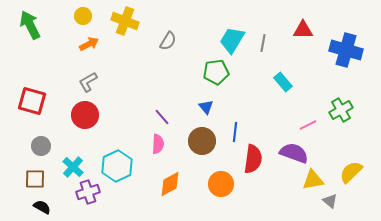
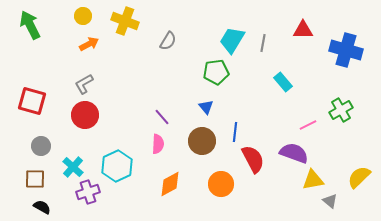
gray L-shape: moved 4 px left, 2 px down
red semicircle: rotated 36 degrees counterclockwise
yellow semicircle: moved 8 px right, 5 px down
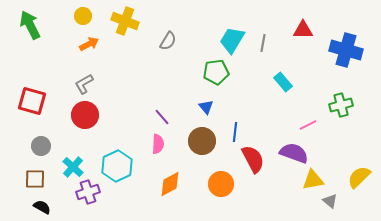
green cross: moved 5 px up; rotated 15 degrees clockwise
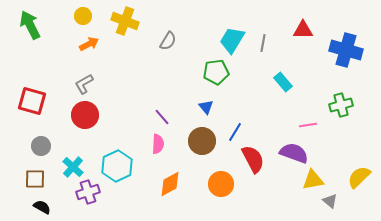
pink line: rotated 18 degrees clockwise
blue line: rotated 24 degrees clockwise
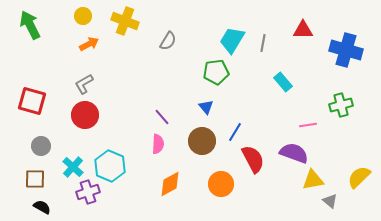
cyan hexagon: moved 7 px left; rotated 12 degrees counterclockwise
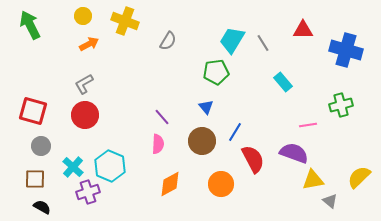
gray line: rotated 42 degrees counterclockwise
red square: moved 1 px right, 10 px down
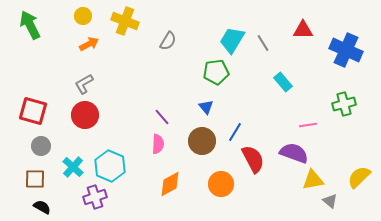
blue cross: rotated 8 degrees clockwise
green cross: moved 3 px right, 1 px up
purple cross: moved 7 px right, 5 px down
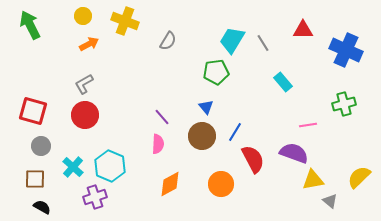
brown circle: moved 5 px up
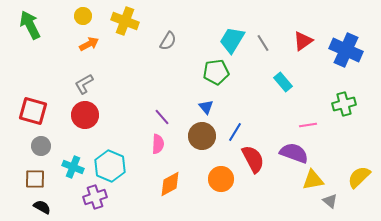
red triangle: moved 11 px down; rotated 35 degrees counterclockwise
cyan cross: rotated 20 degrees counterclockwise
orange circle: moved 5 px up
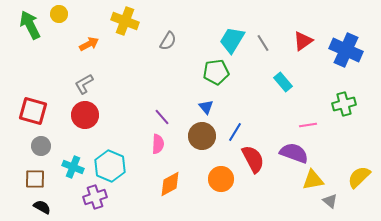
yellow circle: moved 24 px left, 2 px up
